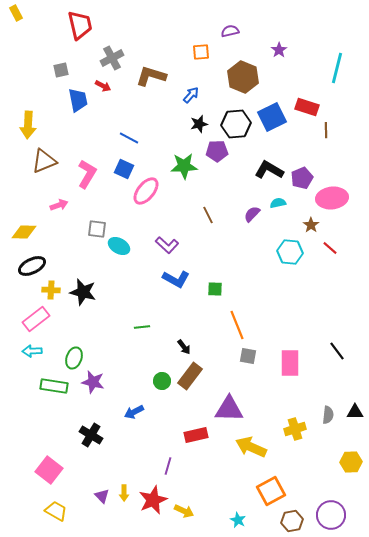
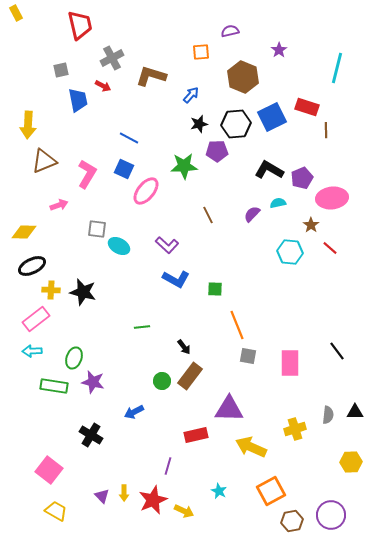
cyan star at (238, 520): moved 19 px left, 29 px up
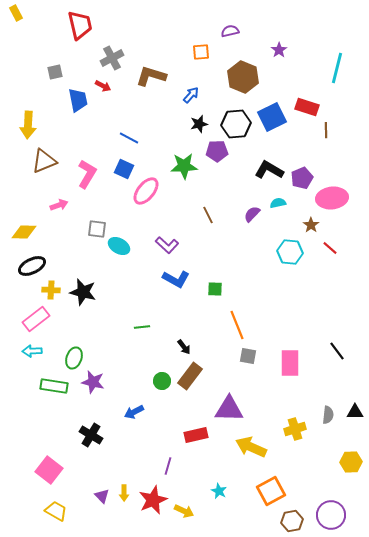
gray square at (61, 70): moved 6 px left, 2 px down
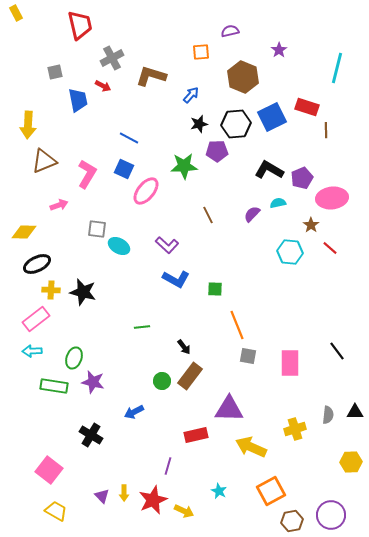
black ellipse at (32, 266): moved 5 px right, 2 px up
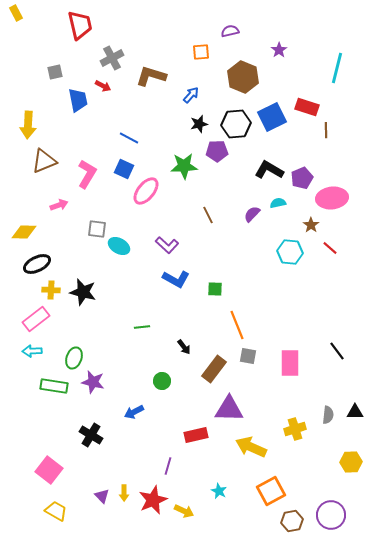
brown rectangle at (190, 376): moved 24 px right, 7 px up
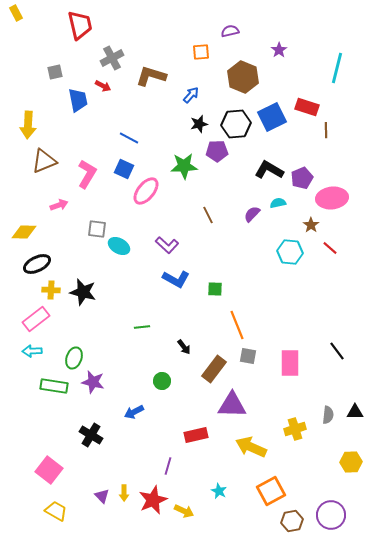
purple triangle at (229, 409): moved 3 px right, 4 px up
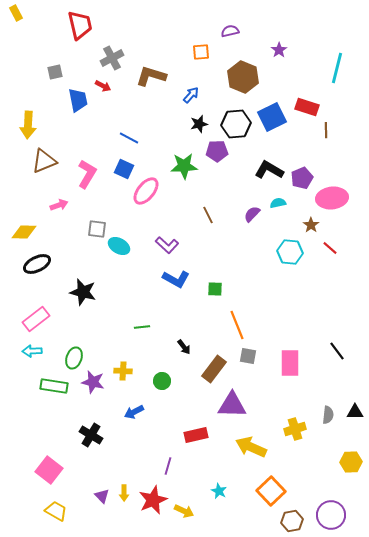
yellow cross at (51, 290): moved 72 px right, 81 px down
orange square at (271, 491): rotated 16 degrees counterclockwise
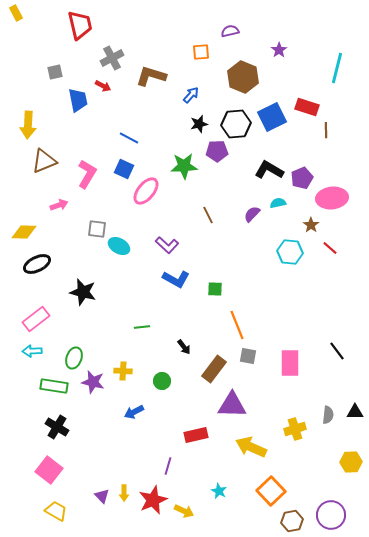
black cross at (91, 435): moved 34 px left, 8 px up
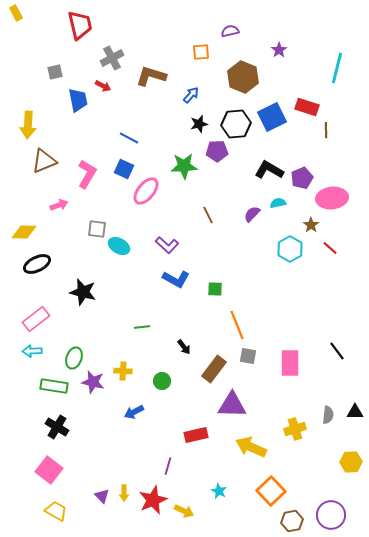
cyan hexagon at (290, 252): moved 3 px up; rotated 25 degrees clockwise
